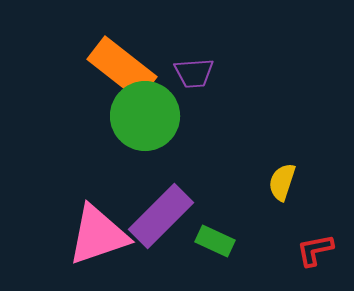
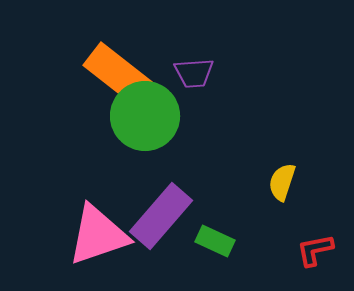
orange rectangle: moved 4 px left, 6 px down
purple rectangle: rotated 4 degrees counterclockwise
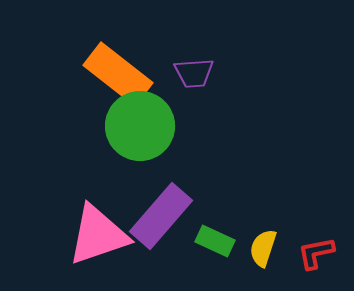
green circle: moved 5 px left, 10 px down
yellow semicircle: moved 19 px left, 66 px down
red L-shape: moved 1 px right, 3 px down
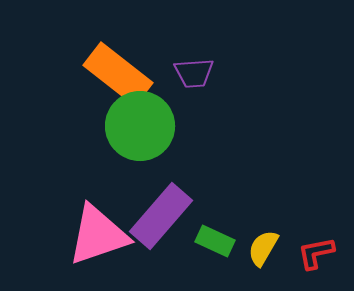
yellow semicircle: rotated 12 degrees clockwise
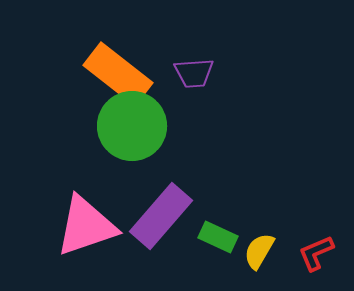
green circle: moved 8 px left
pink triangle: moved 12 px left, 9 px up
green rectangle: moved 3 px right, 4 px up
yellow semicircle: moved 4 px left, 3 px down
red L-shape: rotated 12 degrees counterclockwise
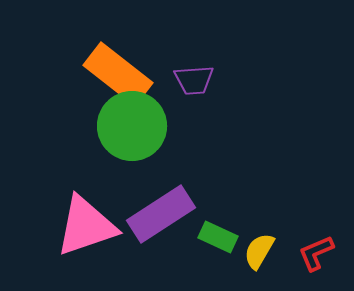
purple trapezoid: moved 7 px down
purple rectangle: moved 2 px up; rotated 16 degrees clockwise
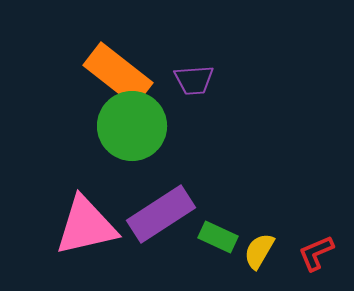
pink triangle: rotated 6 degrees clockwise
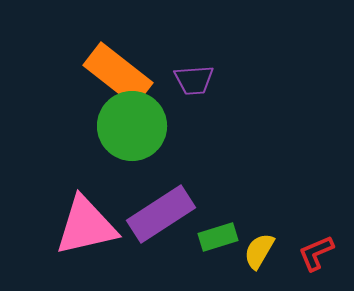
green rectangle: rotated 42 degrees counterclockwise
